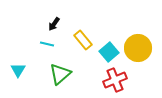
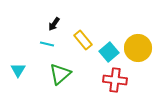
red cross: rotated 30 degrees clockwise
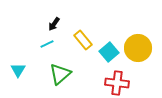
cyan line: rotated 40 degrees counterclockwise
red cross: moved 2 px right, 3 px down
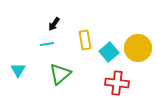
yellow rectangle: moved 2 px right; rotated 30 degrees clockwise
cyan line: rotated 16 degrees clockwise
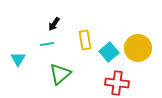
cyan triangle: moved 11 px up
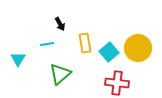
black arrow: moved 6 px right; rotated 64 degrees counterclockwise
yellow rectangle: moved 3 px down
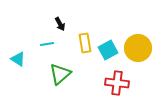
cyan square: moved 1 px left, 2 px up; rotated 12 degrees clockwise
cyan triangle: rotated 28 degrees counterclockwise
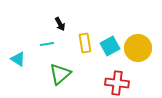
cyan square: moved 2 px right, 4 px up
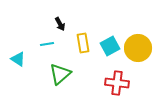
yellow rectangle: moved 2 px left
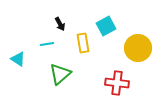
cyan square: moved 4 px left, 20 px up
